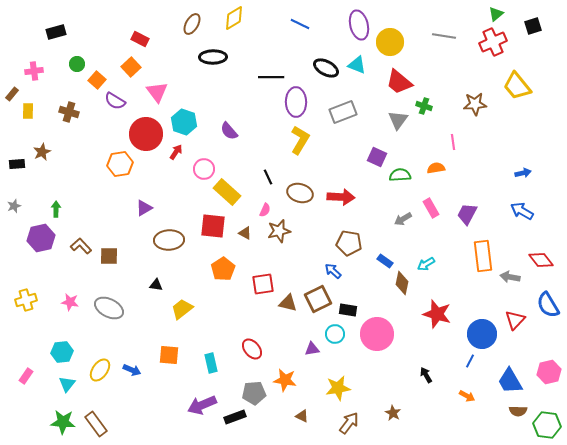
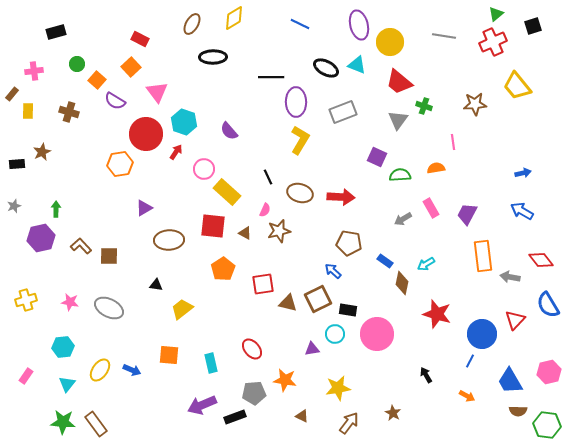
cyan hexagon at (62, 352): moved 1 px right, 5 px up
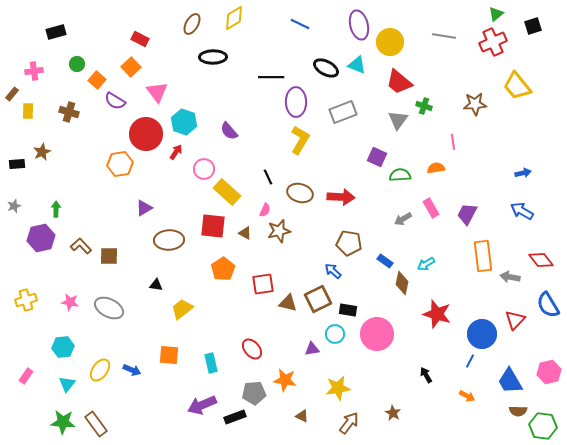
green hexagon at (547, 425): moved 4 px left, 1 px down
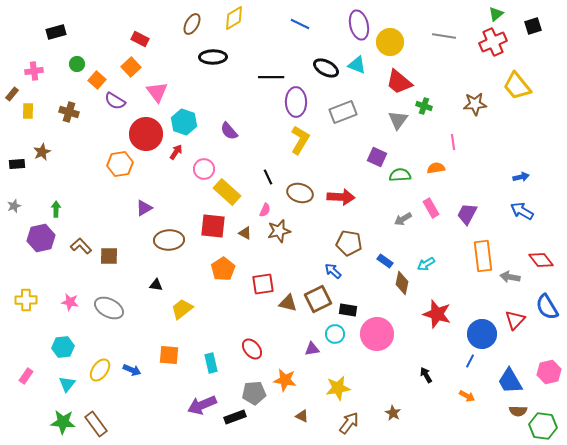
blue arrow at (523, 173): moved 2 px left, 4 px down
yellow cross at (26, 300): rotated 15 degrees clockwise
blue semicircle at (548, 305): moved 1 px left, 2 px down
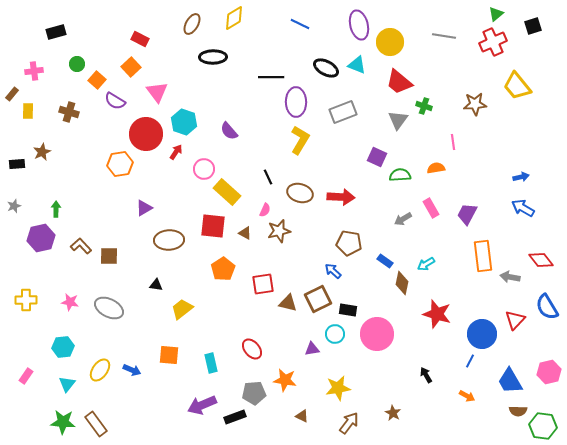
blue arrow at (522, 211): moved 1 px right, 3 px up
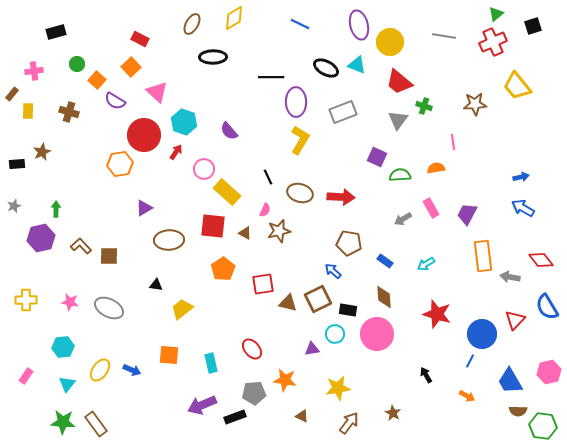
pink triangle at (157, 92): rotated 10 degrees counterclockwise
red circle at (146, 134): moved 2 px left, 1 px down
brown diamond at (402, 283): moved 18 px left, 14 px down; rotated 15 degrees counterclockwise
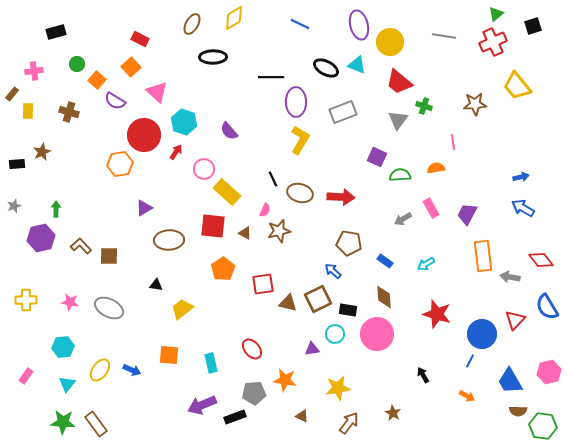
black line at (268, 177): moved 5 px right, 2 px down
black arrow at (426, 375): moved 3 px left
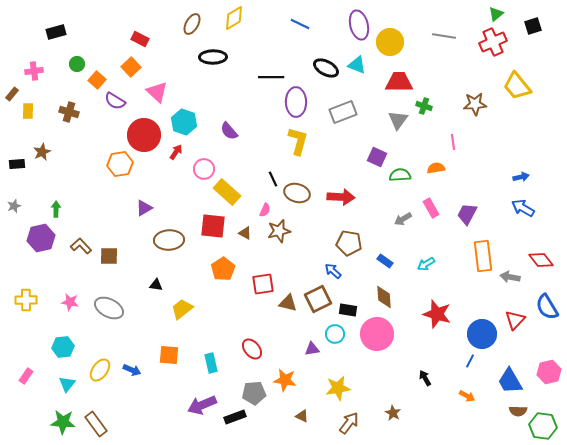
red trapezoid at (399, 82): rotated 140 degrees clockwise
yellow L-shape at (300, 140): moved 2 px left, 1 px down; rotated 16 degrees counterclockwise
brown ellipse at (300, 193): moved 3 px left
black arrow at (423, 375): moved 2 px right, 3 px down
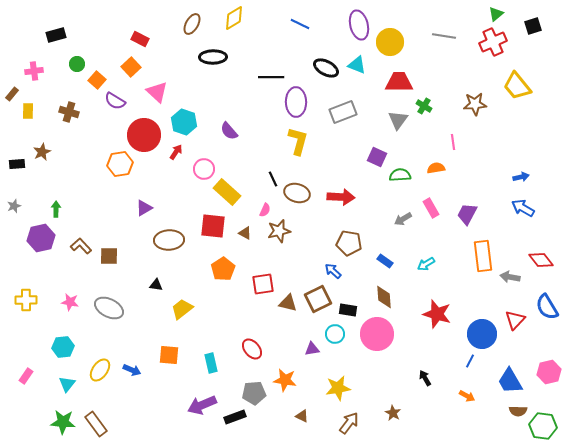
black rectangle at (56, 32): moved 3 px down
green cross at (424, 106): rotated 14 degrees clockwise
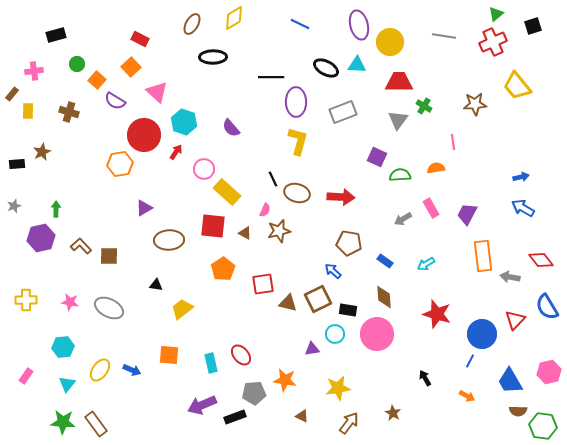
cyan triangle at (357, 65): rotated 18 degrees counterclockwise
purple semicircle at (229, 131): moved 2 px right, 3 px up
red ellipse at (252, 349): moved 11 px left, 6 px down
